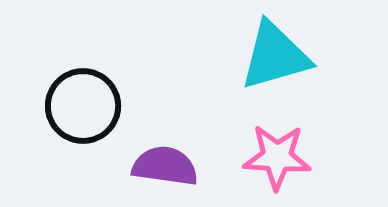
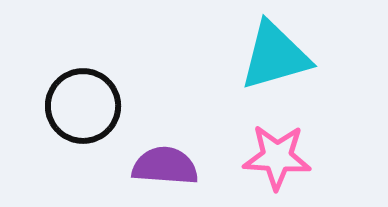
purple semicircle: rotated 4 degrees counterclockwise
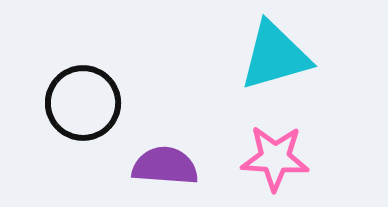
black circle: moved 3 px up
pink star: moved 2 px left, 1 px down
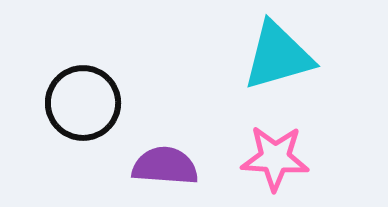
cyan triangle: moved 3 px right
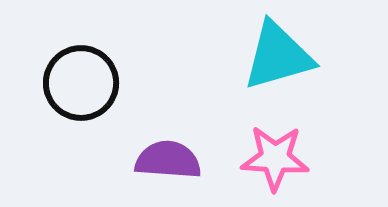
black circle: moved 2 px left, 20 px up
purple semicircle: moved 3 px right, 6 px up
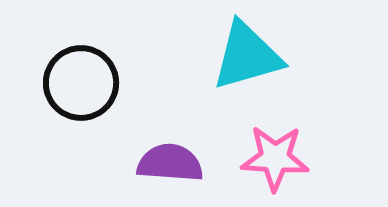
cyan triangle: moved 31 px left
purple semicircle: moved 2 px right, 3 px down
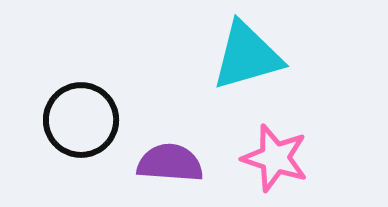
black circle: moved 37 px down
pink star: rotated 14 degrees clockwise
